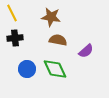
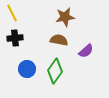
brown star: moved 14 px right; rotated 18 degrees counterclockwise
brown semicircle: moved 1 px right
green diamond: moved 2 px down; rotated 60 degrees clockwise
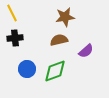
brown semicircle: rotated 24 degrees counterclockwise
green diamond: rotated 35 degrees clockwise
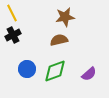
black cross: moved 2 px left, 3 px up; rotated 21 degrees counterclockwise
purple semicircle: moved 3 px right, 23 px down
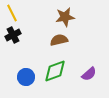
blue circle: moved 1 px left, 8 px down
